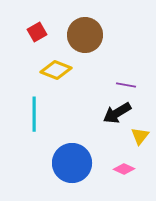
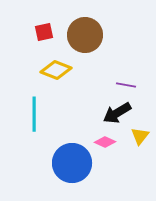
red square: moved 7 px right; rotated 18 degrees clockwise
pink diamond: moved 19 px left, 27 px up
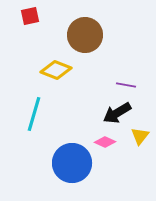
red square: moved 14 px left, 16 px up
cyan line: rotated 16 degrees clockwise
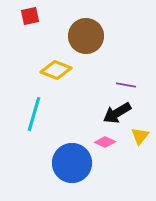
brown circle: moved 1 px right, 1 px down
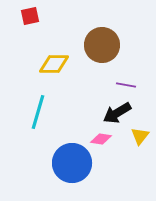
brown circle: moved 16 px right, 9 px down
yellow diamond: moved 2 px left, 6 px up; rotated 20 degrees counterclockwise
cyan line: moved 4 px right, 2 px up
pink diamond: moved 4 px left, 3 px up; rotated 15 degrees counterclockwise
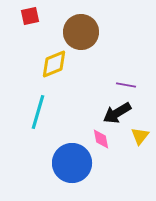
brown circle: moved 21 px left, 13 px up
yellow diamond: rotated 24 degrees counterclockwise
pink diamond: rotated 70 degrees clockwise
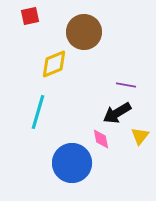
brown circle: moved 3 px right
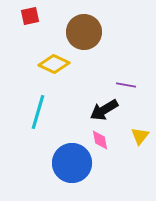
yellow diamond: rotated 48 degrees clockwise
black arrow: moved 13 px left, 3 px up
pink diamond: moved 1 px left, 1 px down
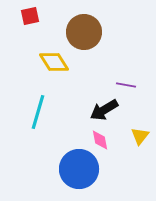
yellow diamond: moved 2 px up; rotated 32 degrees clockwise
blue circle: moved 7 px right, 6 px down
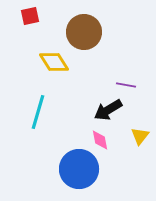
black arrow: moved 4 px right
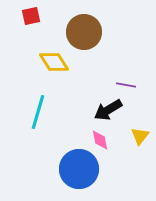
red square: moved 1 px right
